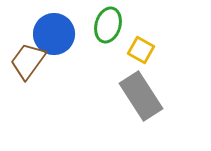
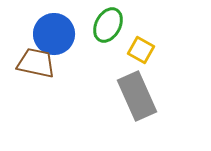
green ellipse: rotated 12 degrees clockwise
brown trapezoid: moved 8 px right, 2 px down; rotated 66 degrees clockwise
gray rectangle: moved 4 px left; rotated 9 degrees clockwise
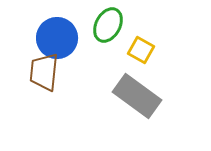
blue circle: moved 3 px right, 4 px down
brown trapezoid: moved 8 px right, 9 px down; rotated 96 degrees counterclockwise
gray rectangle: rotated 30 degrees counterclockwise
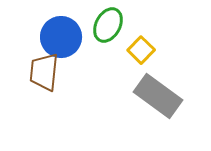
blue circle: moved 4 px right, 1 px up
yellow square: rotated 16 degrees clockwise
gray rectangle: moved 21 px right
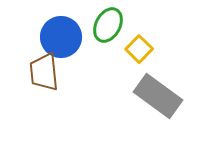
yellow square: moved 2 px left, 1 px up
brown trapezoid: rotated 12 degrees counterclockwise
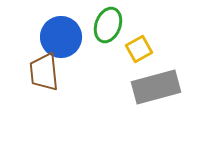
green ellipse: rotated 8 degrees counterclockwise
yellow square: rotated 16 degrees clockwise
gray rectangle: moved 2 px left, 9 px up; rotated 51 degrees counterclockwise
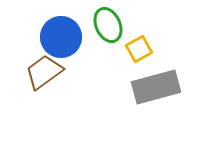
green ellipse: rotated 44 degrees counterclockwise
brown trapezoid: rotated 60 degrees clockwise
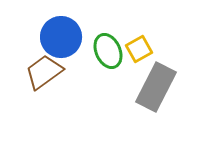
green ellipse: moved 26 px down
gray rectangle: rotated 48 degrees counterclockwise
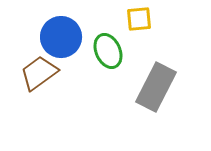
yellow square: moved 30 px up; rotated 24 degrees clockwise
brown trapezoid: moved 5 px left, 1 px down
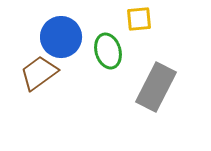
green ellipse: rotated 8 degrees clockwise
